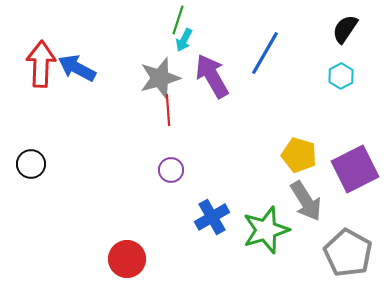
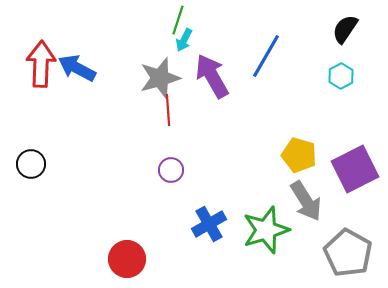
blue line: moved 1 px right, 3 px down
blue cross: moved 3 px left, 7 px down
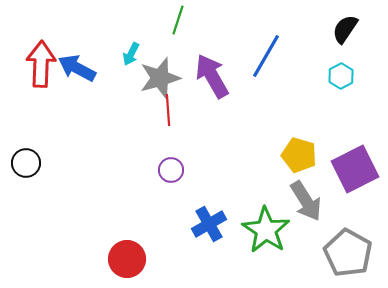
cyan arrow: moved 53 px left, 14 px down
black circle: moved 5 px left, 1 px up
green star: rotated 21 degrees counterclockwise
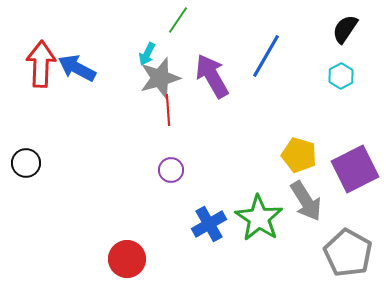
green line: rotated 16 degrees clockwise
cyan arrow: moved 16 px right
green star: moved 7 px left, 12 px up
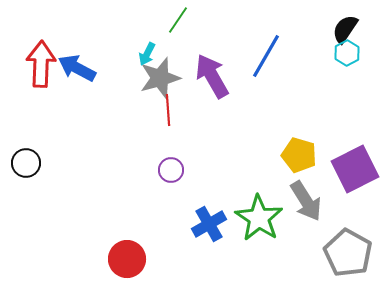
cyan hexagon: moved 6 px right, 23 px up
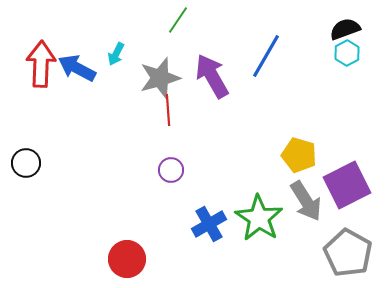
black semicircle: rotated 36 degrees clockwise
cyan arrow: moved 31 px left
purple square: moved 8 px left, 16 px down
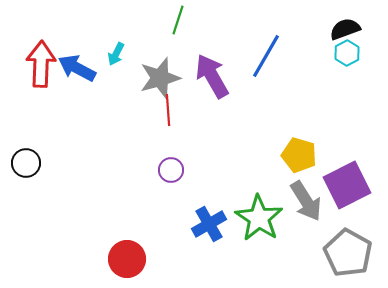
green line: rotated 16 degrees counterclockwise
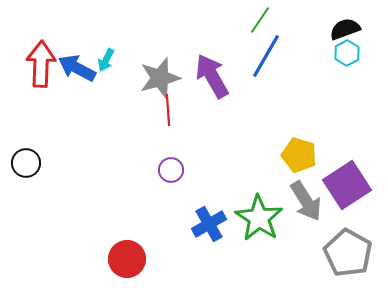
green line: moved 82 px right; rotated 16 degrees clockwise
cyan arrow: moved 10 px left, 6 px down
purple square: rotated 6 degrees counterclockwise
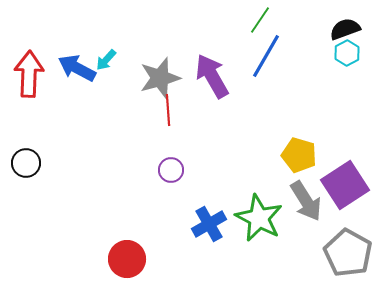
cyan arrow: rotated 15 degrees clockwise
red arrow: moved 12 px left, 10 px down
purple square: moved 2 px left
green star: rotated 6 degrees counterclockwise
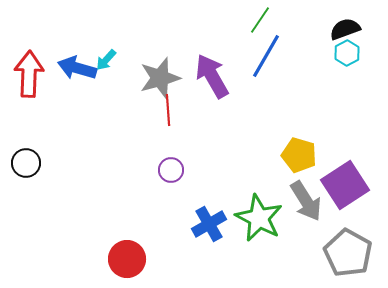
blue arrow: rotated 12 degrees counterclockwise
